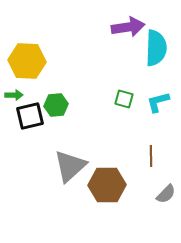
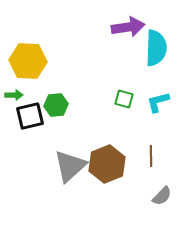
yellow hexagon: moved 1 px right
brown hexagon: moved 21 px up; rotated 21 degrees counterclockwise
gray semicircle: moved 4 px left, 2 px down
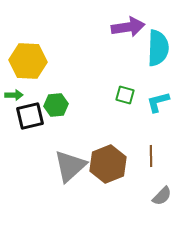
cyan semicircle: moved 2 px right
green square: moved 1 px right, 4 px up
brown hexagon: moved 1 px right
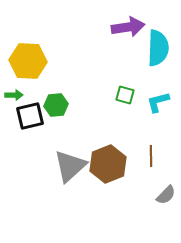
gray semicircle: moved 4 px right, 1 px up
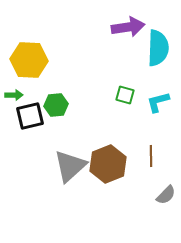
yellow hexagon: moved 1 px right, 1 px up
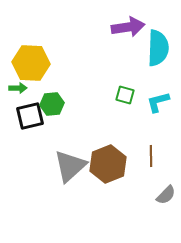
yellow hexagon: moved 2 px right, 3 px down
green arrow: moved 4 px right, 7 px up
green hexagon: moved 4 px left, 1 px up
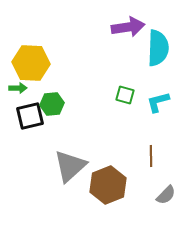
brown hexagon: moved 21 px down
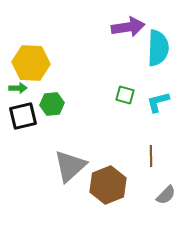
black square: moved 7 px left
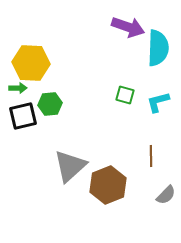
purple arrow: rotated 28 degrees clockwise
green hexagon: moved 2 px left
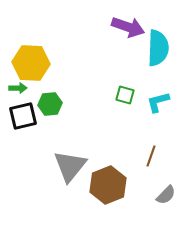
brown line: rotated 20 degrees clockwise
gray triangle: rotated 9 degrees counterclockwise
